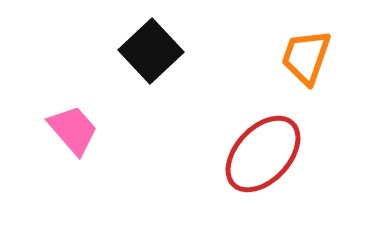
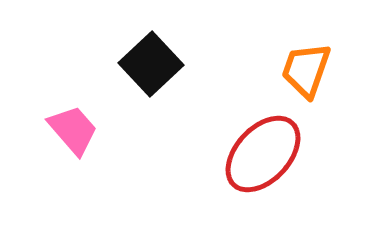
black square: moved 13 px down
orange trapezoid: moved 13 px down
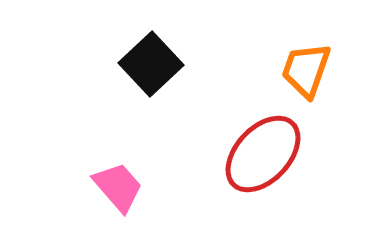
pink trapezoid: moved 45 px right, 57 px down
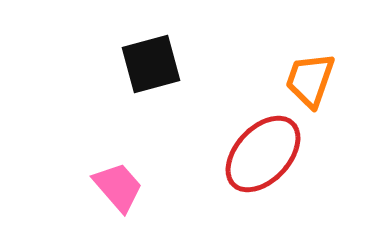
black square: rotated 28 degrees clockwise
orange trapezoid: moved 4 px right, 10 px down
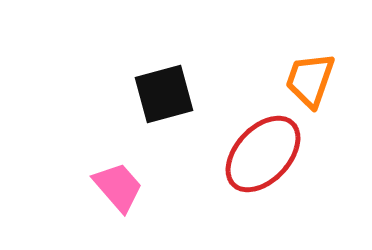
black square: moved 13 px right, 30 px down
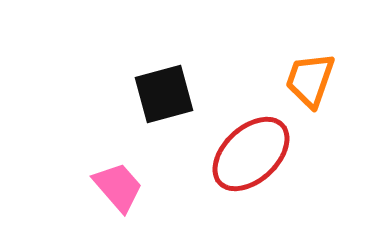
red ellipse: moved 12 px left; rotated 4 degrees clockwise
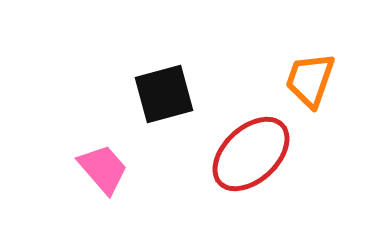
pink trapezoid: moved 15 px left, 18 px up
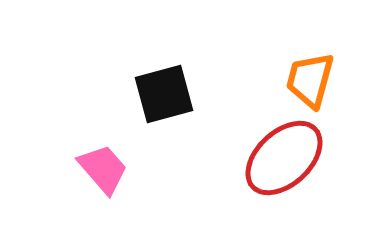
orange trapezoid: rotated 4 degrees counterclockwise
red ellipse: moved 33 px right, 4 px down
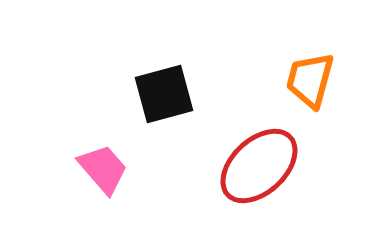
red ellipse: moved 25 px left, 8 px down
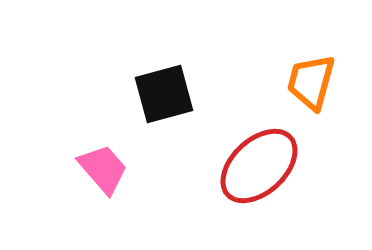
orange trapezoid: moved 1 px right, 2 px down
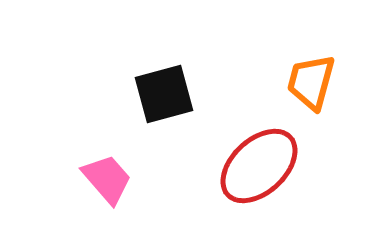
pink trapezoid: moved 4 px right, 10 px down
